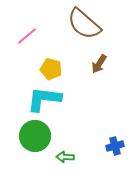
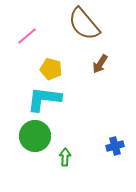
brown semicircle: rotated 9 degrees clockwise
brown arrow: moved 1 px right
green arrow: rotated 90 degrees clockwise
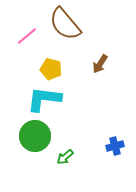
brown semicircle: moved 19 px left
green arrow: rotated 132 degrees counterclockwise
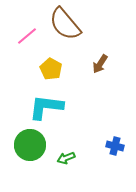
yellow pentagon: rotated 15 degrees clockwise
cyan L-shape: moved 2 px right, 8 px down
green circle: moved 5 px left, 9 px down
blue cross: rotated 30 degrees clockwise
green arrow: moved 1 px right, 1 px down; rotated 18 degrees clockwise
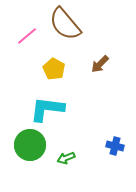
brown arrow: rotated 12 degrees clockwise
yellow pentagon: moved 3 px right
cyan L-shape: moved 1 px right, 2 px down
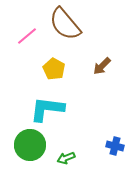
brown arrow: moved 2 px right, 2 px down
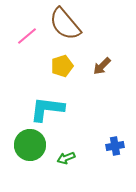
yellow pentagon: moved 8 px right, 3 px up; rotated 25 degrees clockwise
blue cross: rotated 24 degrees counterclockwise
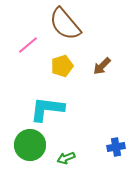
pink line: moved 1 px right, 9 px down
blue cross: moved 1 px right, 1 px down
